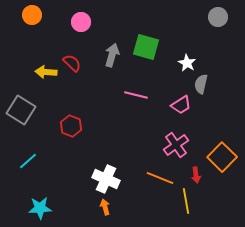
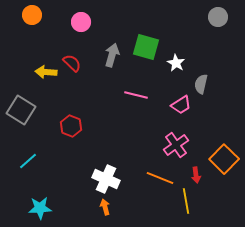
white star: moved 11 px left
orange square: moved 2 px right, 2 px down
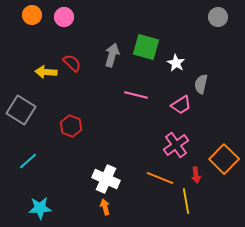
pink circle: moved 17 px left, 5 px up
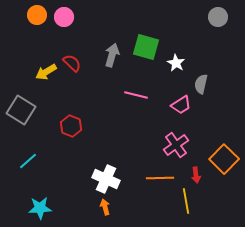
orange circle: moved 5 px right
yellow arrow: rotated 35 degrees counterclockwise
orange line: rotated 24 degrees counterclockwise
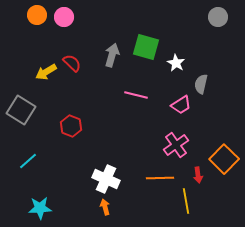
red arrow: moved 2 px right
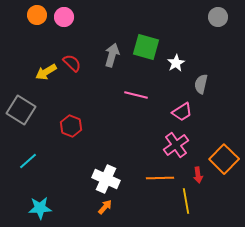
white star: rotated 12 degrees clockwise
pink trapezoid: moved 1 px right, 7 px down
orange arrow: rotated 56 degrees clockwise
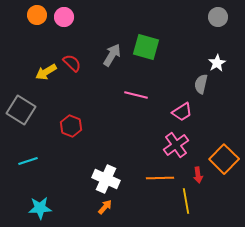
gray arrow: rotated 15 degrees clockwise
white star: moved 41 px right
cyan line: rotated 24 degrees clockwise
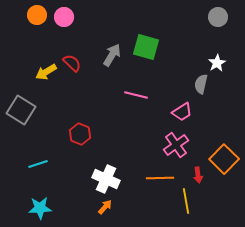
red hexagon: moved 9 px right, 8 px down
cyan line: moved 10 px right, 3 px down
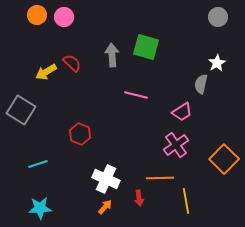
gray arrow: rotated 35 degrees counterclockwise
red arrow: moved 59 px left, 23 px down
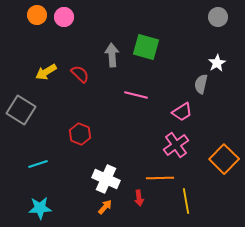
red semicircle: moved 8 px right, 11 px down
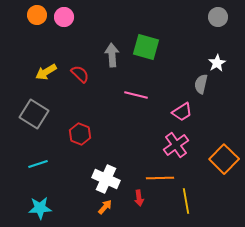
gray square: moved 13 px right, 4 px down
